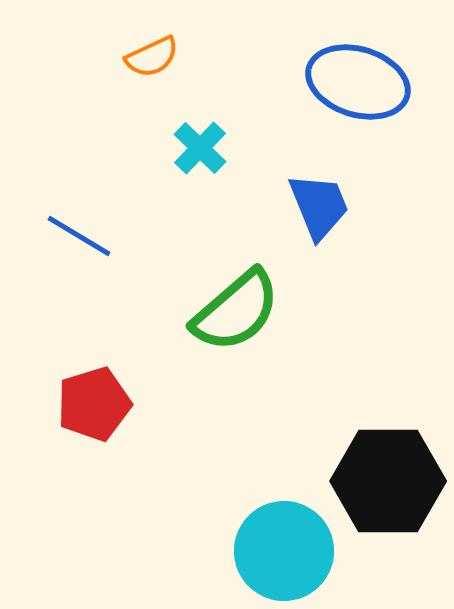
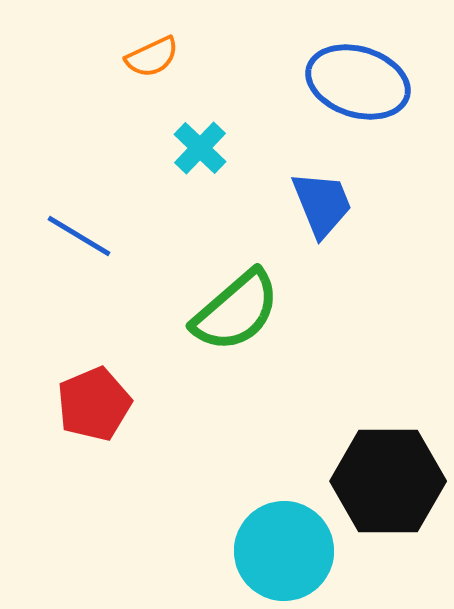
blue trapezoid: moved 3 px right, 2 px up
red pentagon: rotated 6 degrees counterclockwise
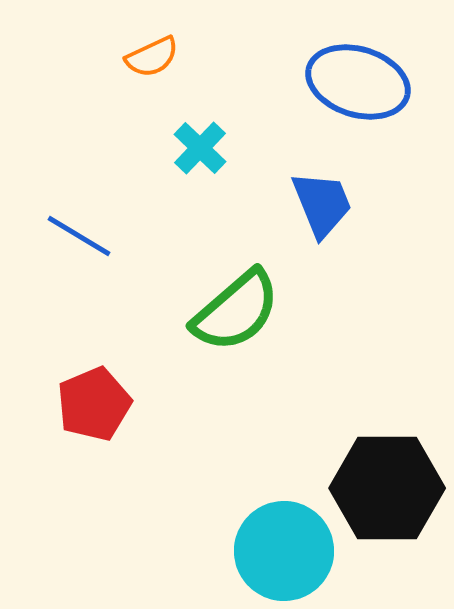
black hexagon: moved 1 px left, 7 px down
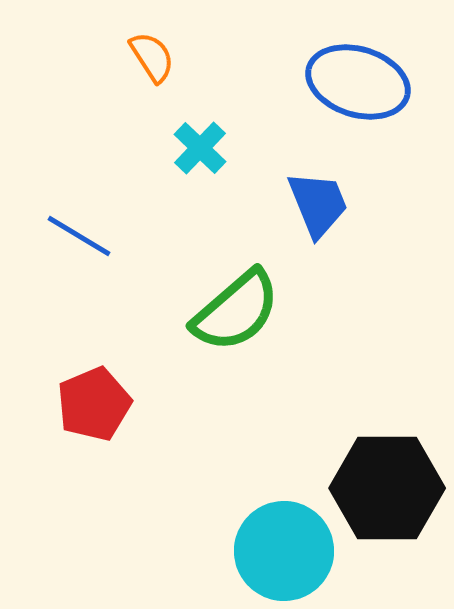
orange semicircle: rotated 98 degrees counterclockwise
blue trapezoid: moved 4 px left
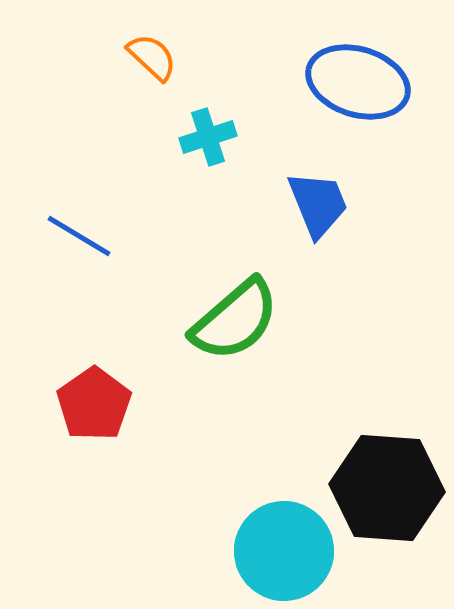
orange semicircle: rotated 14 degrees counterclockwise
cyan cross: moved 8 px right, 11 px up; rotated 28 degrees clockwise
green semicircle: moved 1 px left, 9 px down
red pentagon: rotated 12 degrees counterclockwise
black hexagon: rotated 4 degrees clockwise
